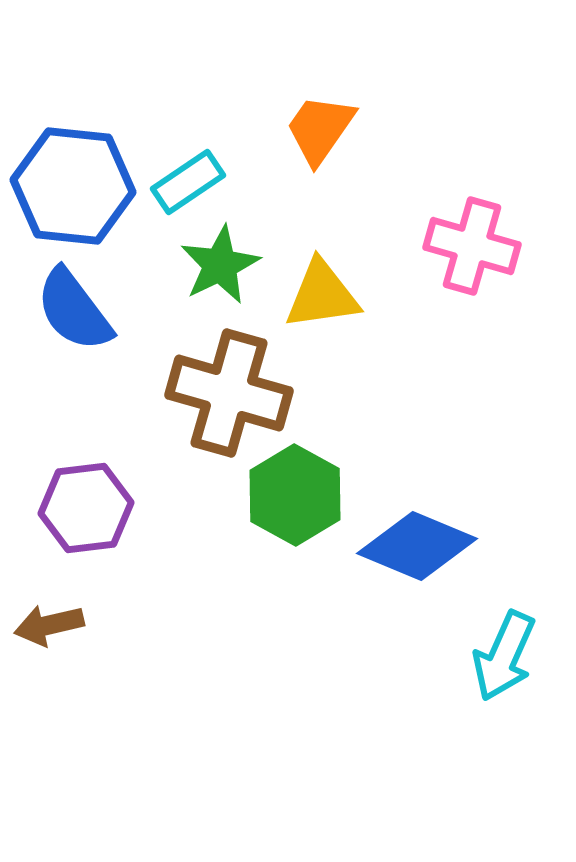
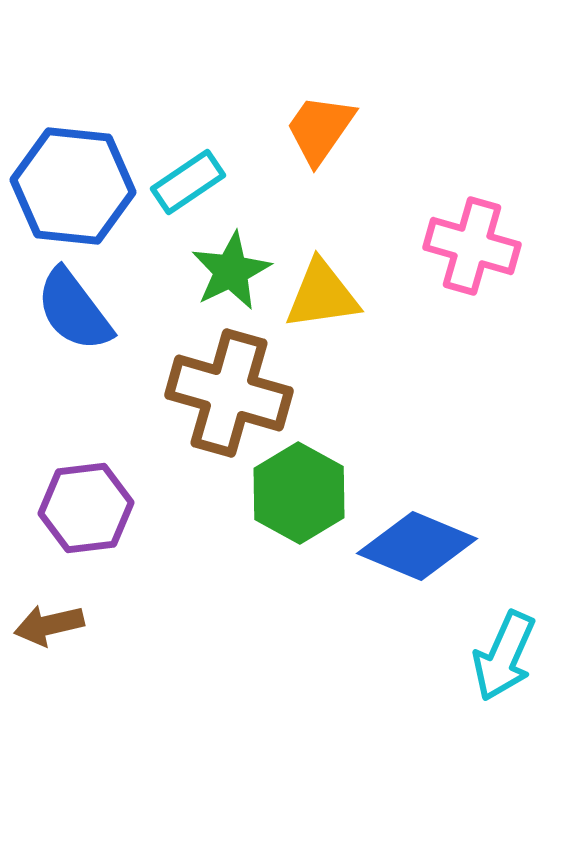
green star: moved 11 px right, 6 px down
green hexagon: moved 4 px right, 2 px up
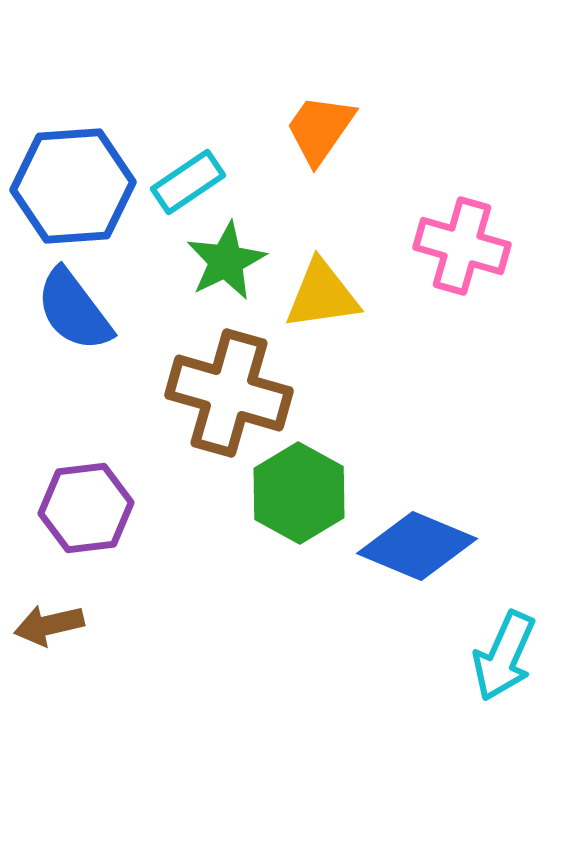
blue hexagon: rotated 10 degrees counterclockwise
pink cross: moved 10 px left
green star: moved 5 px left, 10 px up
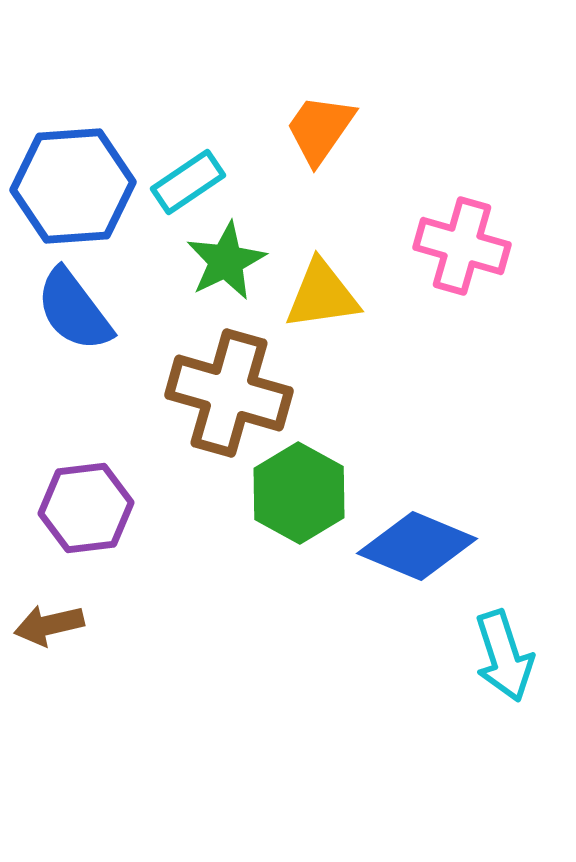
cyan arrow: rotated 42 degrees counterclockwise
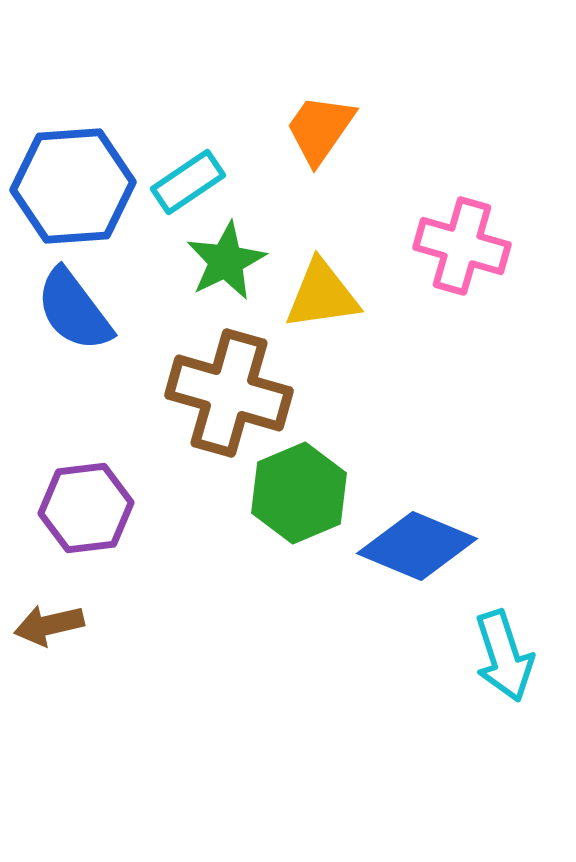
green hexagon: rotated 8 degrees clockwise
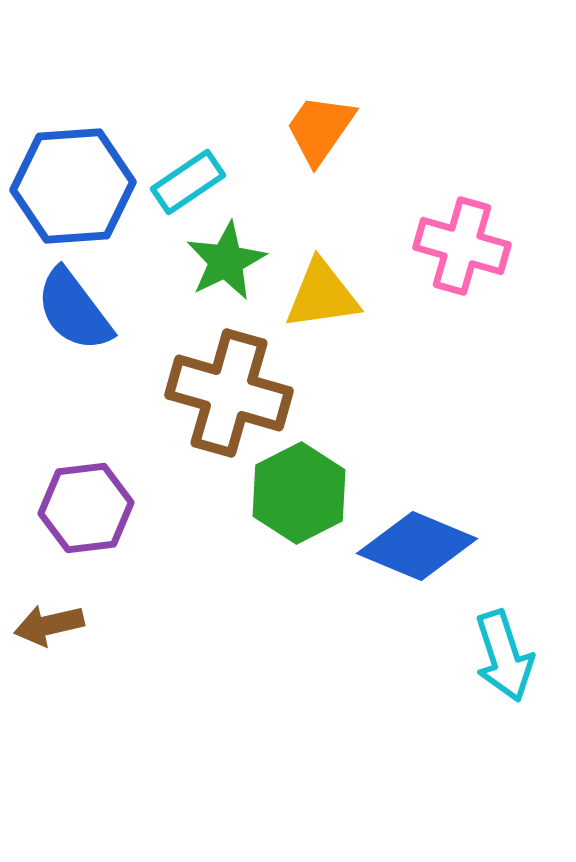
green hexagon: rotated 4 degrees counterclockwise
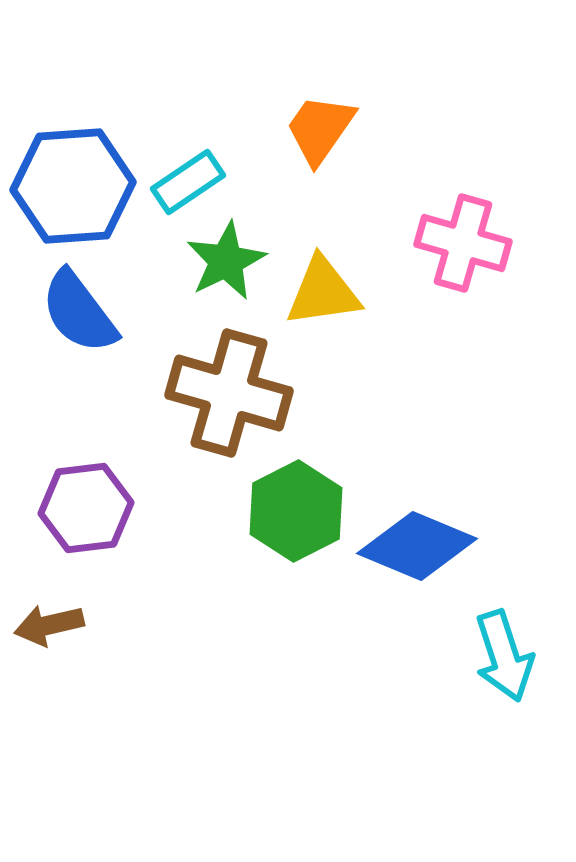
pink cross: moved 1 px right, 3 px up
yellow triangle: moved 1 px right, 3 px up
blue semicircle: moved 5 px right, 2 px down
green hexagon: moved 3 px left, 18 px down
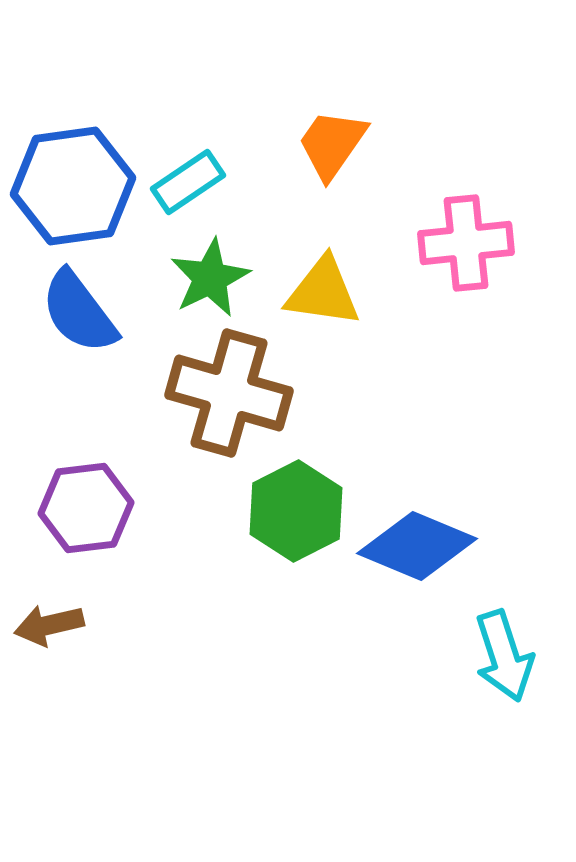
orange trapezoid: moved 12 px right, 15 px down
blue hexagon: rotated 4 degrees counterclockwise
pink cross: moved 3 px right; rotated 22 degrees counterclockwise
green star: moved 16 px left, 17 px down
yellow triangle: rotated 16 degrees clockwise
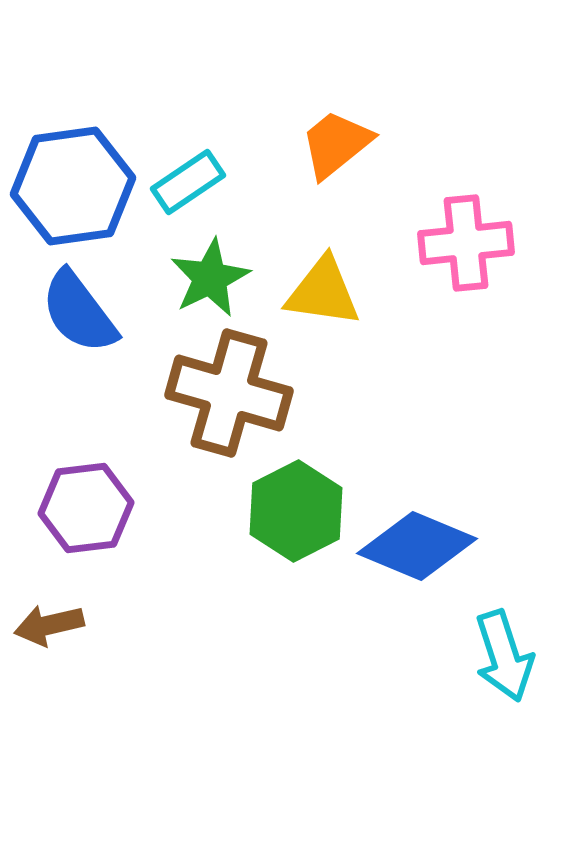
orange trapezoid: moved 4 px right; rotated 16 degrees clockwise
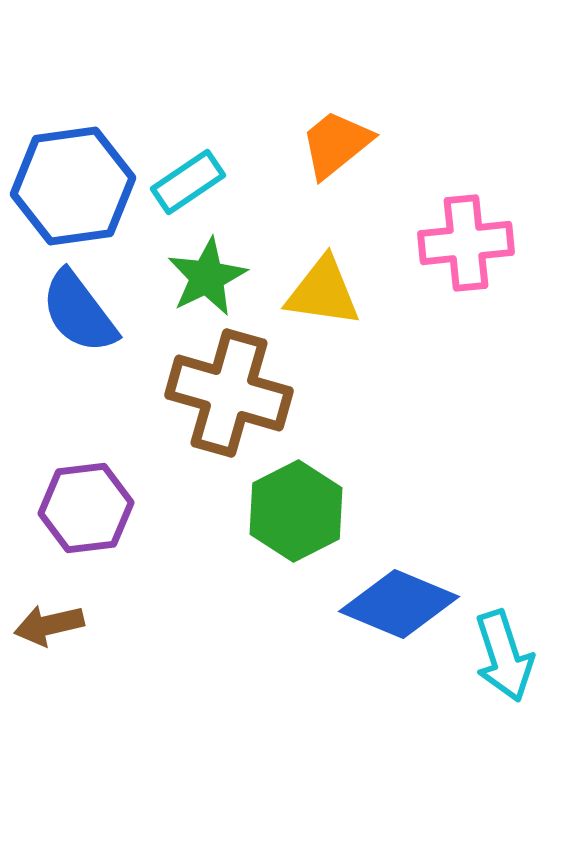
green star: moved 3 px left, 1 px up
blue diamond: moved 18 px left, 58 px down
